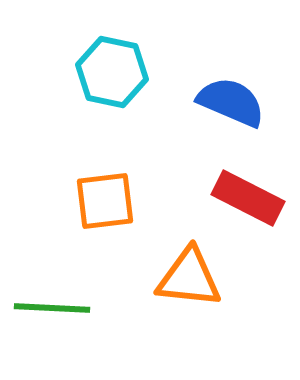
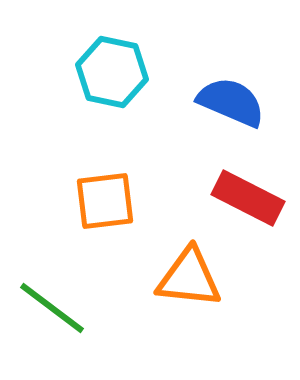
green line: rotated 34 degrees clockwise
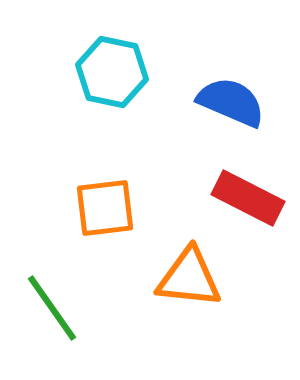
orange square: moved 7 px down
green line: rotated 18 degrees clockwise
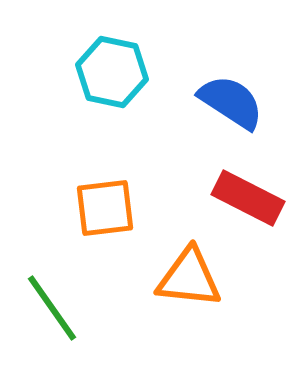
blue semicircle: rotated 10 degrees clockwise
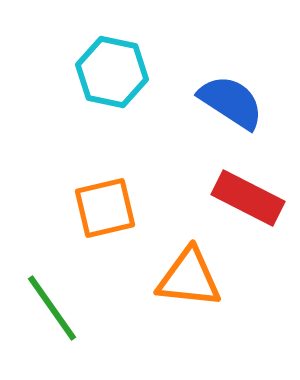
orange square: rotated 6 degrees counterclockwise
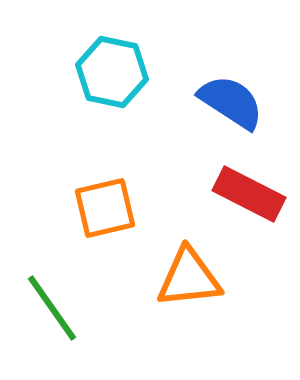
red rectangle: moved 1 px right, 4 px up
orange triangle: rotated 12 degrees counterclockwise
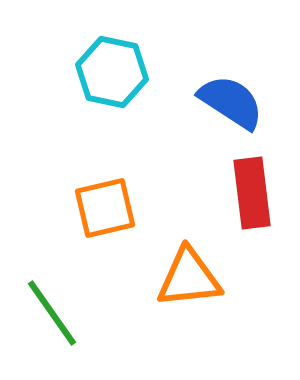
red rectangle: moved 3 px right, 1 px up; rotated 56 degrees clockwise
green line: moved 5 px down
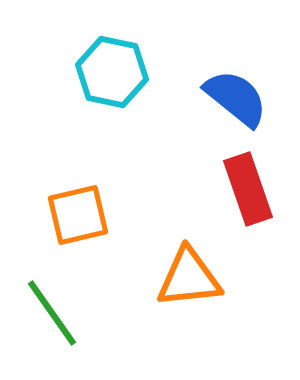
blue semicircle: moved 5 px right, 4 px up; rotated 6 degrees clockwise
red rectangle: moved 4 px left, 4 px up; rotated 12 degrees counterclockwise
orange square: moved 27 px left, 7 px down
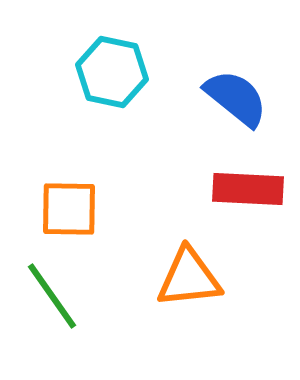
red rectangle: rotated 68 degrees counterclockwise
orange square: moved 9 px left, 6 px up; rotated 14 degrees clockwise
green line: moved 17 px up
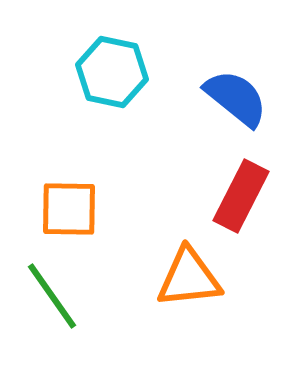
red rectangle: moved 7 px left, 7 px down; rotated 66 degrees counterclockwise
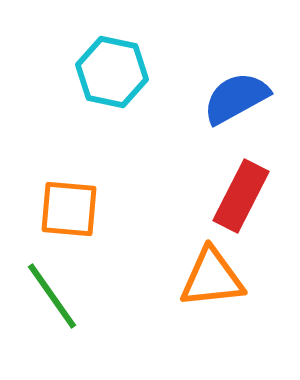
blue semicircle: rotated 68 degrees counterclockwise
orange square: rotated 4 degrees clockwise
orange triangle: moved 23 px right
